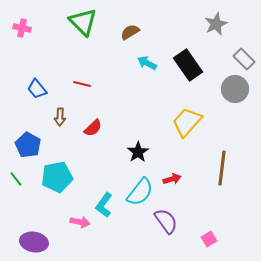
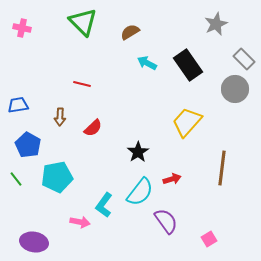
blue trapezoid: moved 19 px left, 16 px down; rotated 120 degrees clockwise
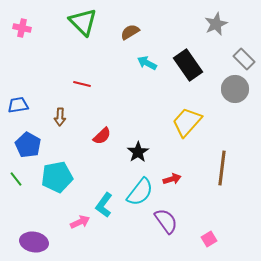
red semicircle: moved 9 px right, 8 px down
pink arrow: rotated 36 degrees counterclockwise
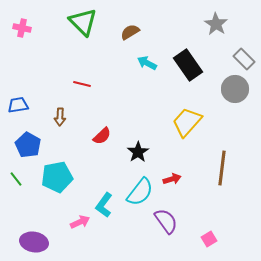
gray star: rotated 15 degrees counterclockwise
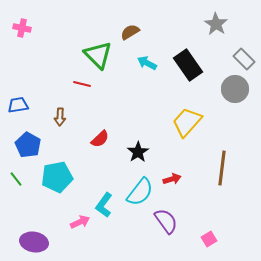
green triangle: moved 15 px right, 33 px down
red semicircle: moved 2 px left, 3 px down
